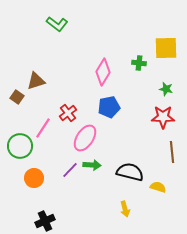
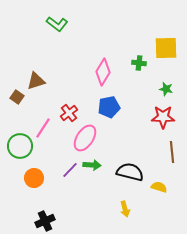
red cross: moved 1 px right
yellow semicircle: moved 1 px right
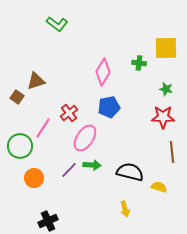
purple line: moved 1 px left
black cross: moved 3 px right
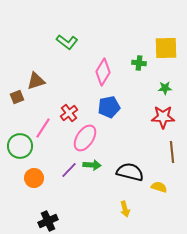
green L-shape: moved 10 px right, 18 px down
green star: moved 1 px left, 1 px up; rotated 16 degrees counterclockwise
brown square: rotated 32 degrees clockwise
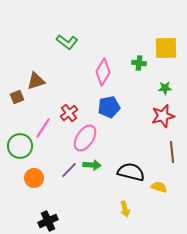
red star: moved 1 px up; rotated 15 degrees counterclockwise
black semicircle: moved 1 px right
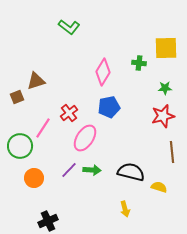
green L-shape: moved 2 px right, 15 px up
green arrow: moved 5 px down
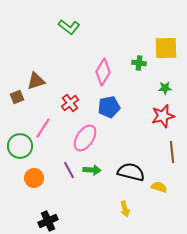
red cross: moved 1 px right, 10 px up
purple line: rotated 72 degrees counterclockwise
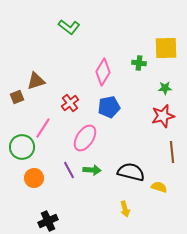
green circle: moved 2 px right, 1 px down
